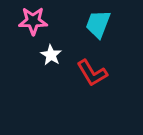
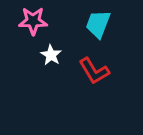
red L-shape: moved 2 px right, 2 px up
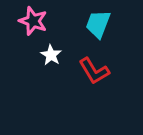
pink star: rotated 20 degrees clockwise
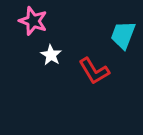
cyan trapezoid: moved 25 px right, 11 px down
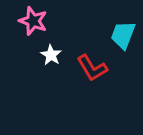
red L-shape: moved 2 px left, 3 px up
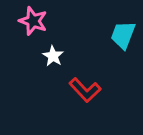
white star: moved 2 px right, 1 px down
red L-shape: moved 7 px left, 22 px down; rotated 12 degrees counterclockwise
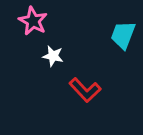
pink star: rotated 8 degrees clockwise
white star: rotated 20 degrees counterclockwise
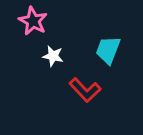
cyan trapezoid: moved 15 px left, 15 px down
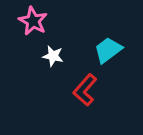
cyan trapezoid: rotated 32 degrees clockwise
red L-shape: rotated 84 degrees clockwise
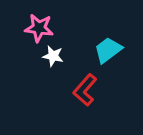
pink star: moved 6 px right, 7 px down; rotated 20 degrees counterclockwise
